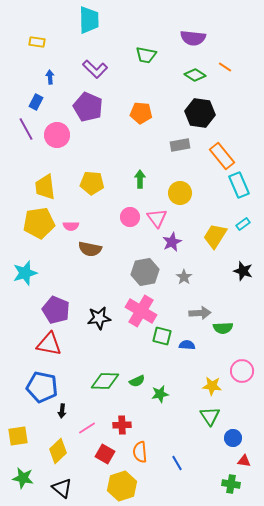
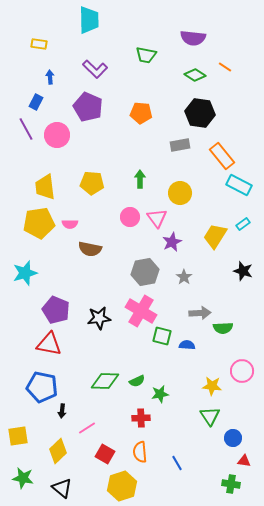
yellow rectangle at (37, 42): moved 2 px right, 2 px down
cyan rectangle at (239, 185): rotated 40 degrees counterclockwise
pink semicircle at (71, 226): moved 1 px left, 2 px up
red cross at (122, 425): moved 19 px right, 7 px up
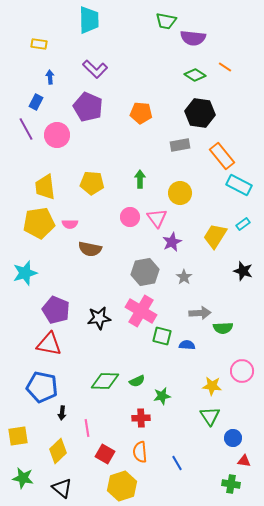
green trapezoid at (146, 55): moved 20 px right, 34 px up
green star at (160, 394): moved 2 px right, 2 px down
black arrow at (62, 411): moved 2 px down
pink line at (87, 428): rotated 66 degrees counterclockwise
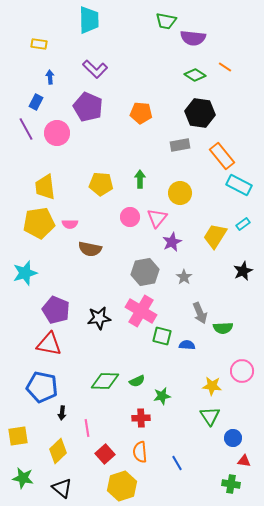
pink circle at (57, 135): moved 2 px up
yellow pentagon at (92, 183): moved 9 px right, 1 px down
pink triangle at (157, 218): rotated 15 degrees clockwise
black star at (243, 271): rotated 30 degrees clockwise
gray arrow at (200, 313): rotated 70 degrees clockwise
red square at (105, 454): rotated 18 degrees clockwise
